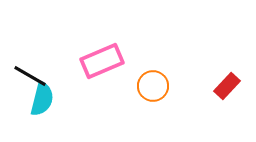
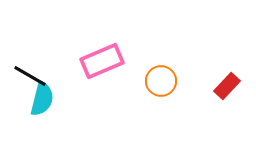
orange circle: moved 8 px right, 5 px up
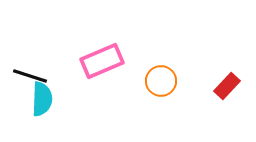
black line: rotated 12 degrees counterclockwise
cyan semicircle: rotated 12 degrees counterclockwise
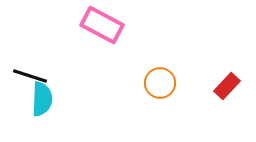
pink rectangle: moved 36 px up; rotated 51 degrees clockwise
orange circle: moved 1 px left, 2 px down
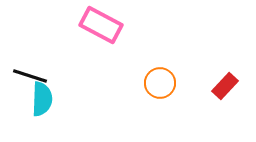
pink rectangle: moved 1 px left
red rectangle: moved 2 px left
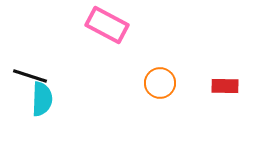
pink rectangle: moved 6 px right
red rectangle: rotated 48 degrees clockwise
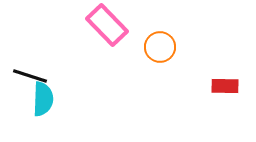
pink rectangle: rotated 18 degrees clockwise
orange circle: moved 36 px up
cyan semicircle: moved 1 px right
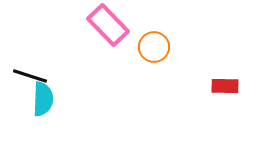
pink rectangle: moved 1 px right
orange circle: moved 6 px left
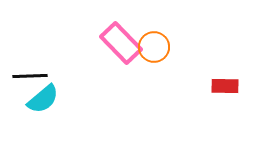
pink rectangle: moved 13 px right, 18 px down
black line: rotated 20 degrees counterclockwise
cyan semicircle: rotated 48 degrees clockwise
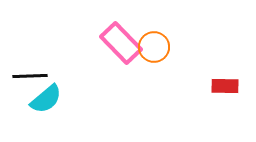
cyan semicircle: moved 3 px right
